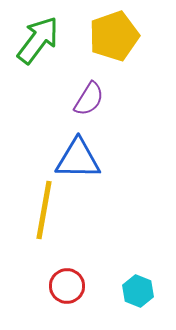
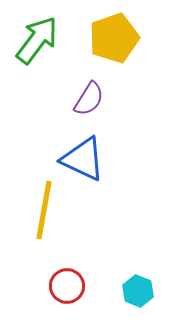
yellow pentagon: moved 2 px down
green arrow: moved 1 px left
blue triangle: moved 5 px right; rotated 24 degrees clockwise
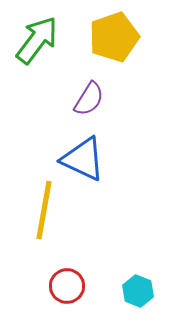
yellow pentagon: moved 1 px up
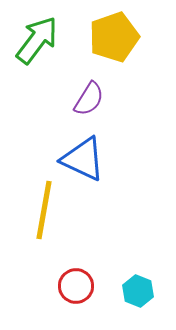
red circle: moved 9 px right
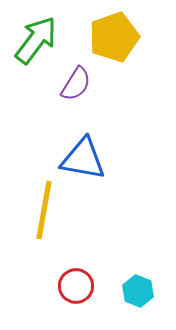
green arrow: moved 1 px left
purple semicircle: moved 13 px left, 15 px up
blue triangle: rotated 15 degrees counterclockwise
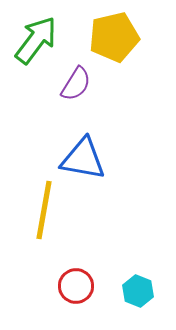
yellow pentagon: rotated 6 degrees clockwise
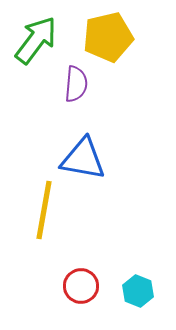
yellow pentagon: moved 6 px left
purple semicircle: rotated 27 degrees counterclockwise
red circle: moved 5 px right
